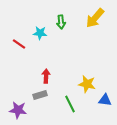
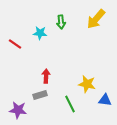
yellow arrow: moved 1 px right, 1 px down
red line: moved 4 px left
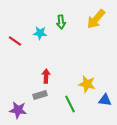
red line: moved 3 px up
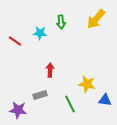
red arrow: moved 4 px right, 6 px up
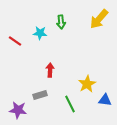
yellow arrow: moved 3 px right
yellow star: rotated 30 degrees clockwise
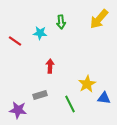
red arrow: moved 4 px up
blue triangle: moved 1 px left, 2 px up
